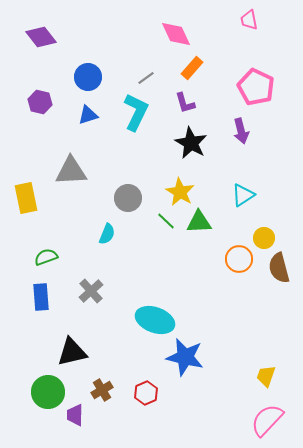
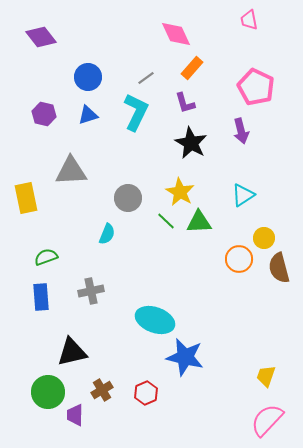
purple hexagon: moved 4 px right, 12 px down
gray cross: rotated 30 degrees clockwise
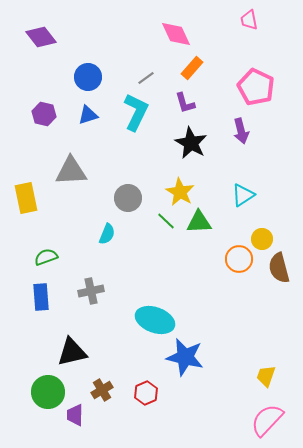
yellow circle: moved 2 px left, 1 px down
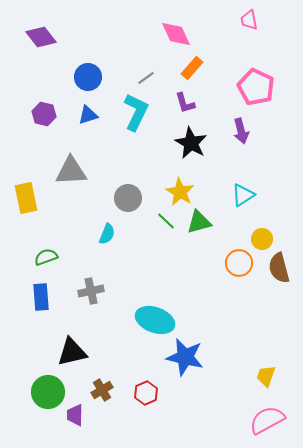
green triangle: rotated 12 degrees counterclockwise
orange circle: moved 4 px down
pink semicircle: rotated 18 degrees clockwise
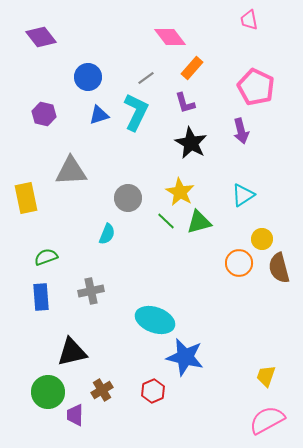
pink diamond: moved 6 px left, 3 px down; rotated 12 degrees counterclockwise
blue triangle: moved 11 px right
red hexagon: moved 7 px right, 2 px up
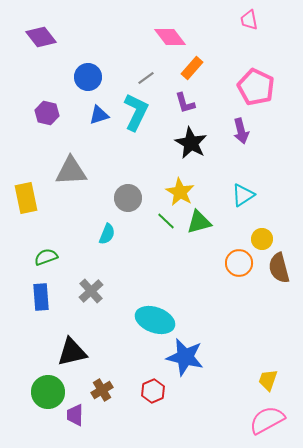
purple hexagon: moved 3 px right, 1 px up
gray cross: rotated 30 degrees counterclockwise
yellow trapezoid: moved 2 px right, 4 px down
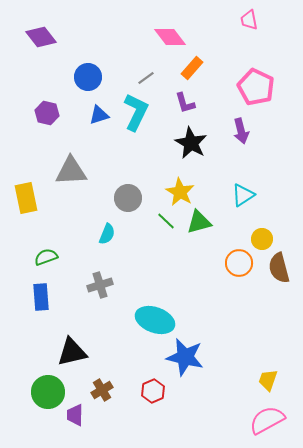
gray cross: moved 9 px right, 6 px up; rotated 25 degrees clockwise
